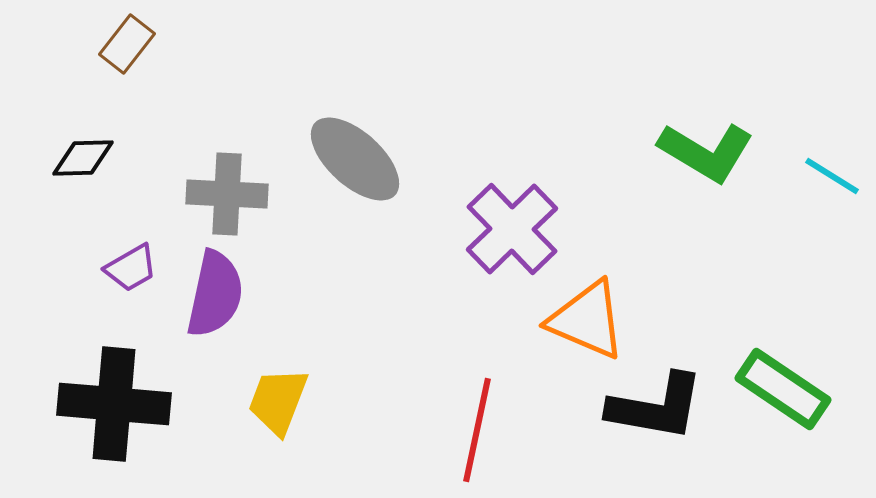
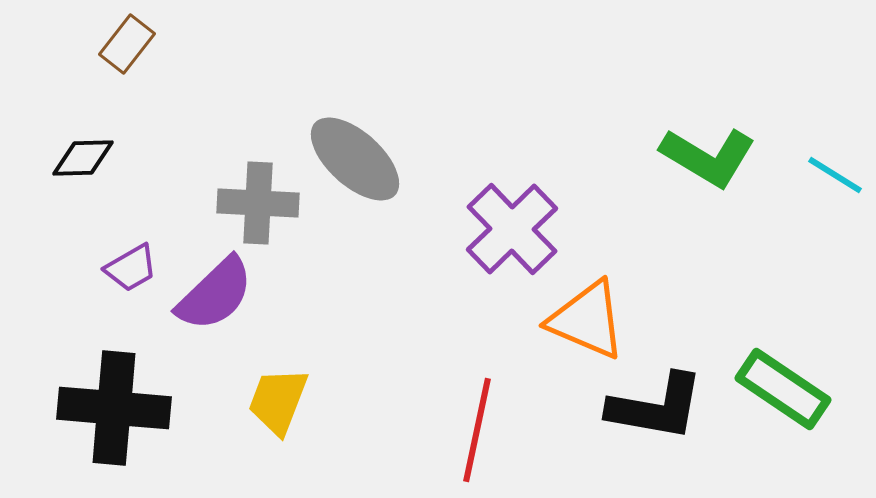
green L-shape: moved 2 px right, 5 px down
cyan line: moved 3 px right, 1 px up
gray cross: moved 31 px right, 9 px down
purple semicircle: rotated 34 degrees clockwise
black cross: moved 4 px down
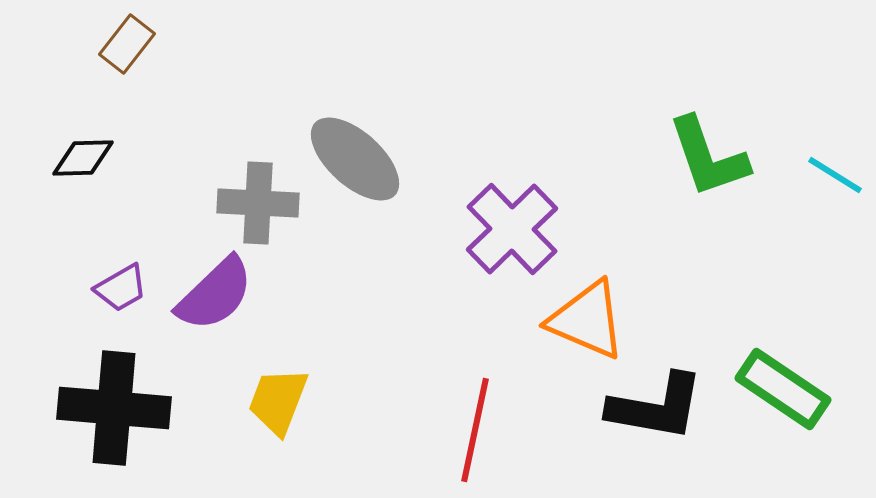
green L-shape: rotated 40 degrees clockwise
purple trapezoid: moved 10 px left, 20 px down
red line: moved 2 px left
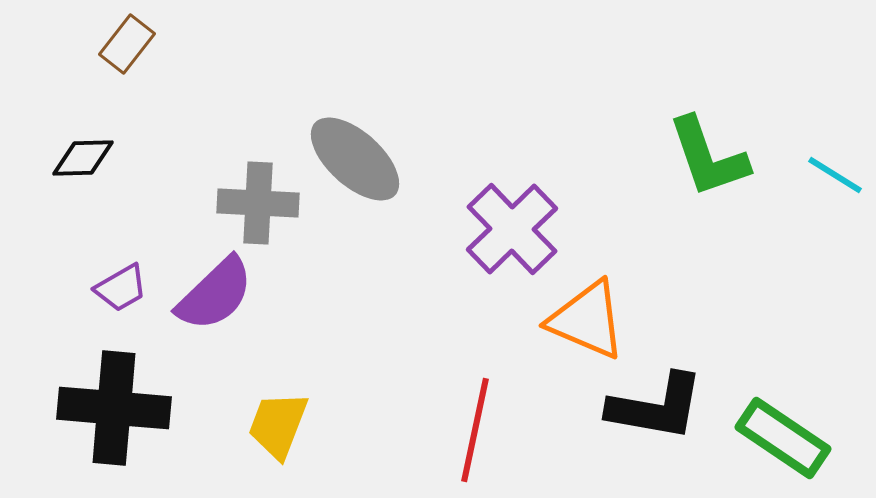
green rectangle: moved 49 px down
yellow trapezoid: moved 24 px down
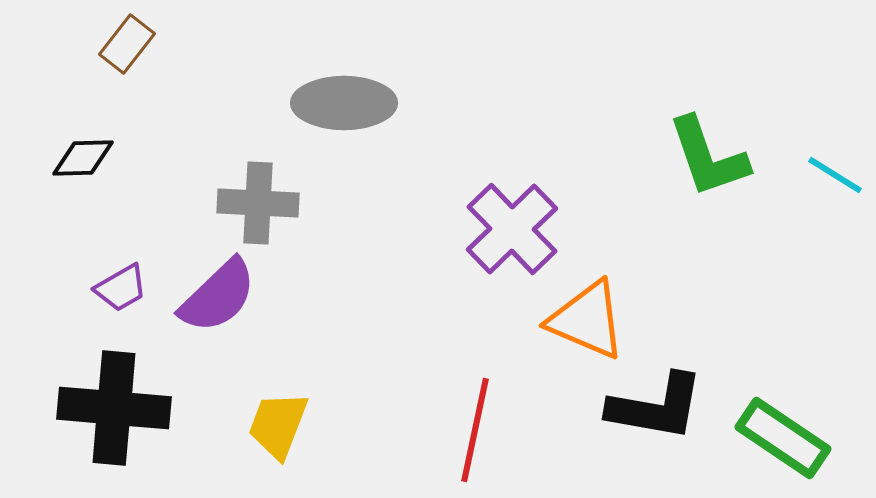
gray ellipse: moved 11 px left, 56 px up; rotated 42 degrees counterclockwise
purple semicircle: moved 3 px right, 2 px down
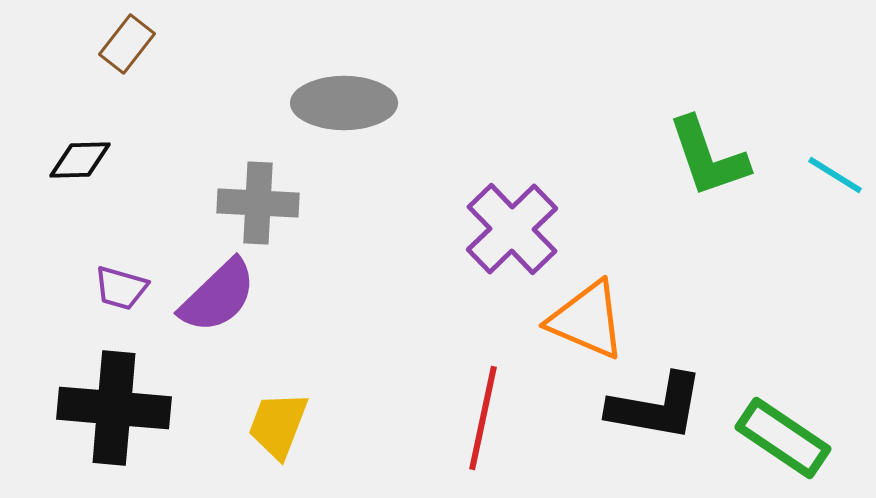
black diamond: moved 3 px left, 2 px down
purple trapezoid: rotated 46 degrees clockwise
red line: moved 8 px right, 12 px up
